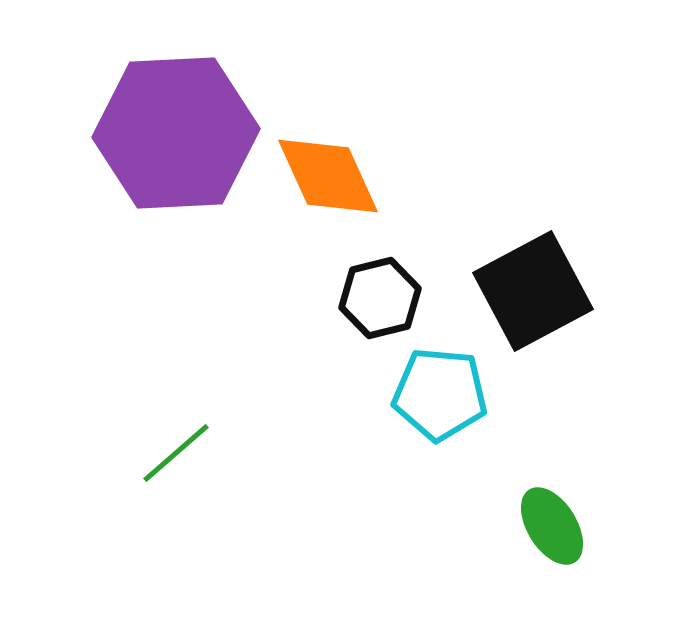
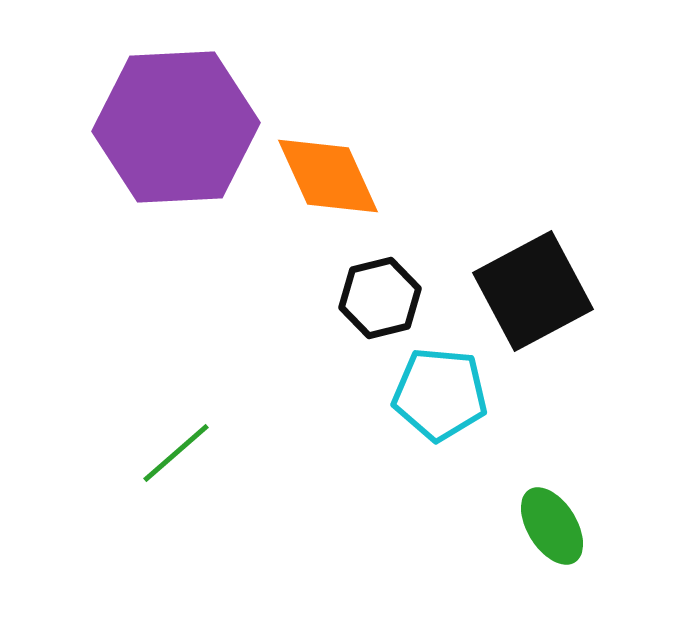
purple hexagon: moved 6 px up
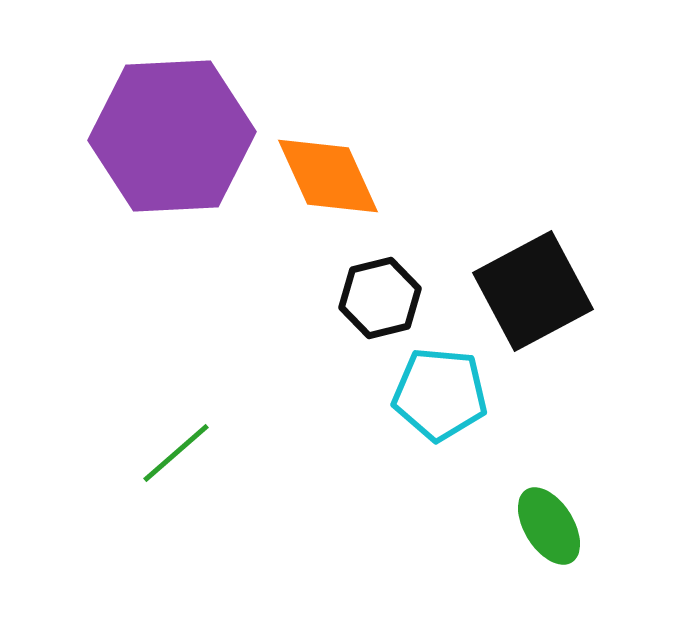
purple hexagon: moved 4 px left, 9 px down
green ellipse: moved 3 px left
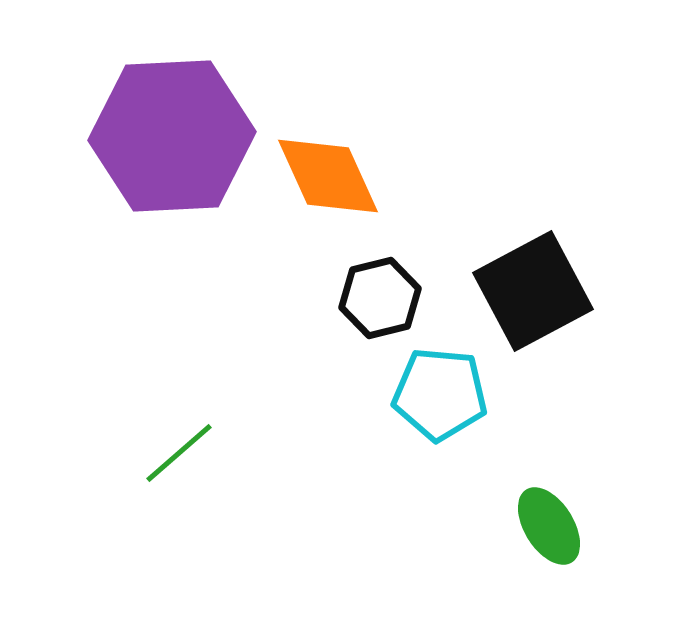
green line: moved 3 px right
